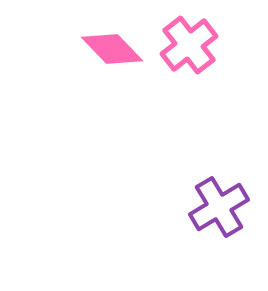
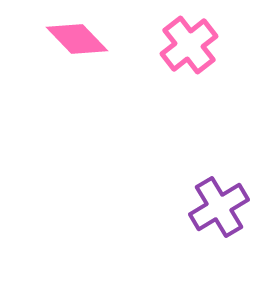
pink diamond: moved 35 px left, 10 px up
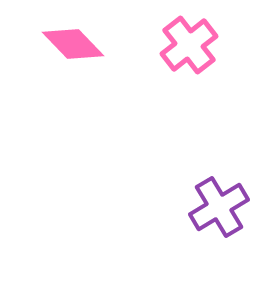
pink diamond: moved 4 px left, 5 px down
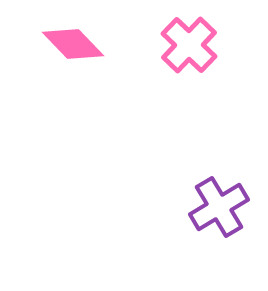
pink cross: rotated 8 degrees counterclockwise
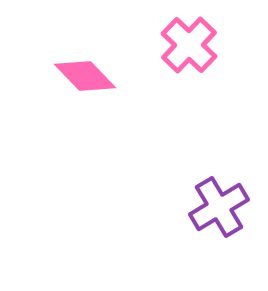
pink diamond: moved 12 px right, 32 px down
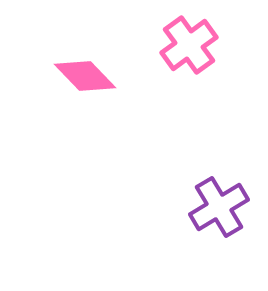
pink cross: rotated 10 degrees clockwise
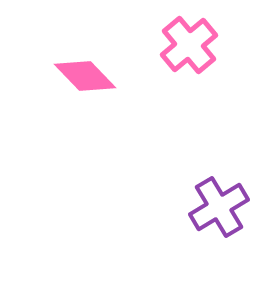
pink cross: rotated 4 degrees counterclockwise
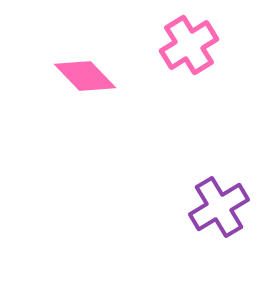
pink cross: rotated 8 degrees clockwise
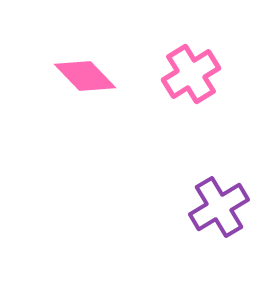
pink cross: moved 2 px right, 29 px down
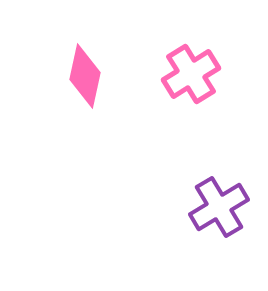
pink diamond: rotated 56 degrees clockwise
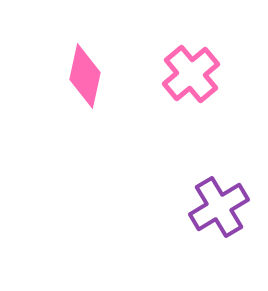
pink cross: rotated 8 degrees counterclockwise
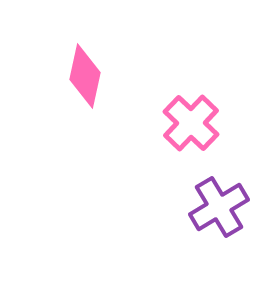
pink cross: moved 49 px down; rotated 6 degrees counterclockwise
